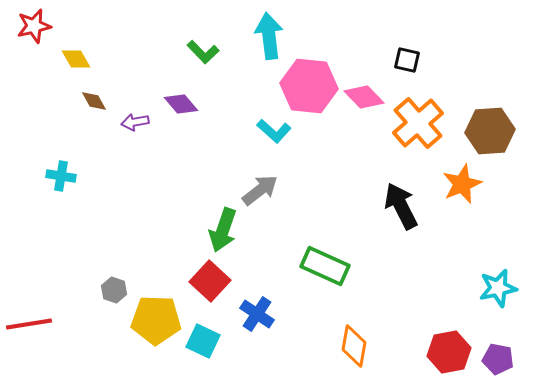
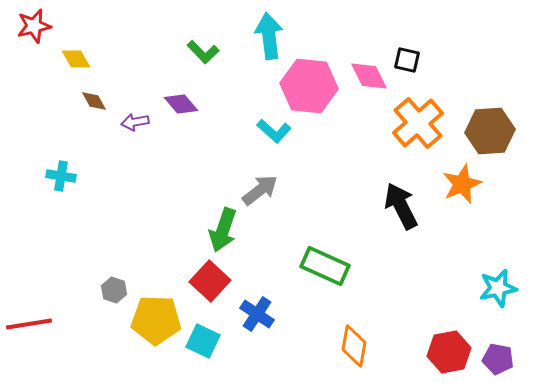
pink diamond: moved 5 px right, 21 px up; rotated 18 degrees clockwise
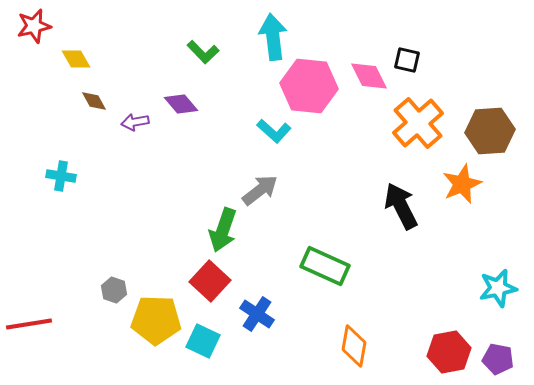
cyan arrow: moved 4 px right, 1 px down
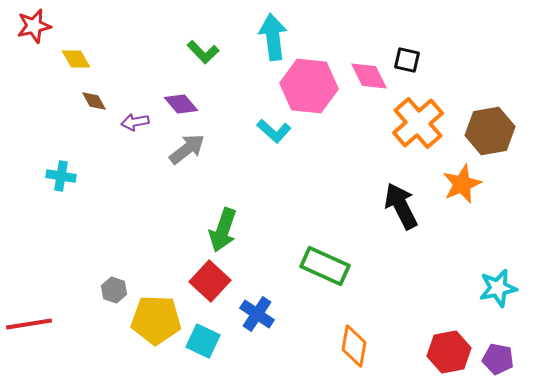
brown hexagon: rotated 6 degrees counterclockwise
gray arrow: moved 73 px left, 41 px up
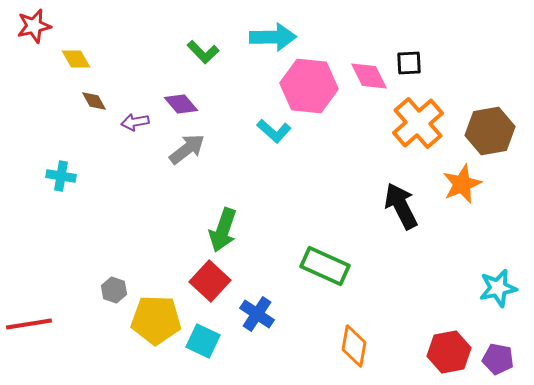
cyan arrow: rotated 96 degrees clockwise
black square: moved 2 px right, 3 px down; rotated 16 degrees counterclockwise
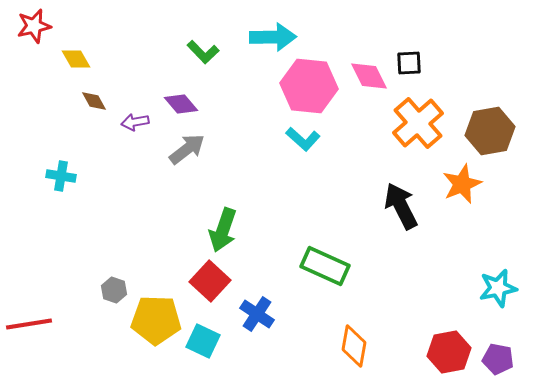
cyan L-shape: moved 29 px right, 8 px down
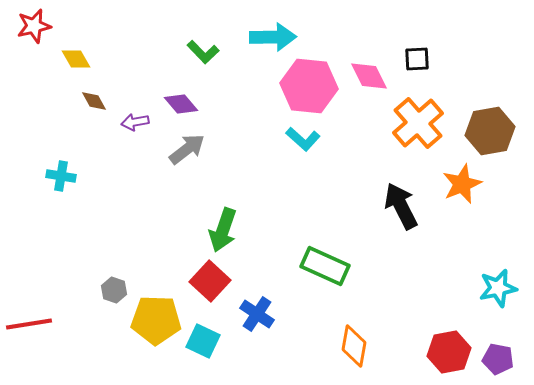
black square: moved 8 px right, 4 px up
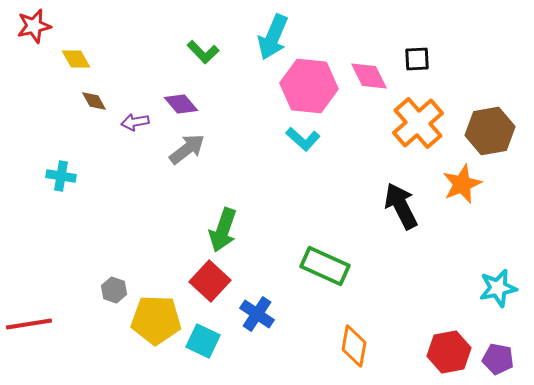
cyan arrow: rotated 114 degrees clockwise
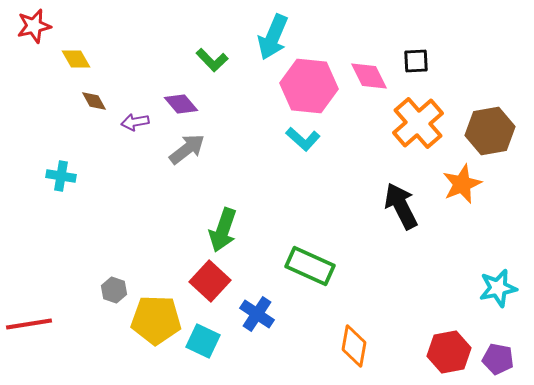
green L-shape: moved 9 px right, 8 px down
black square: moved 1 px left, 2 px down
green rectangle: moved 15 px left
